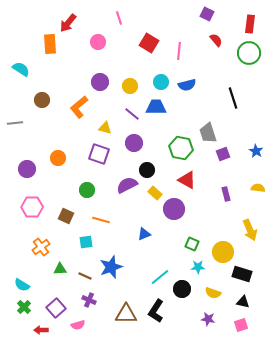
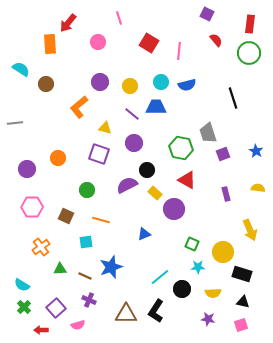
brown circle at (42, 100): moved 4 px right, 16 px up
yellow semicircle at (213, 293): rotated 21 degrees counterclockwise
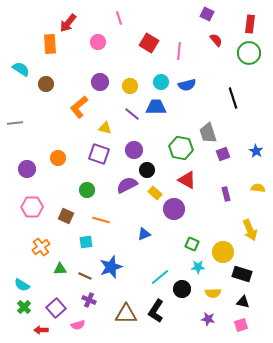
purple circle at (134, 143): moved 7 px down
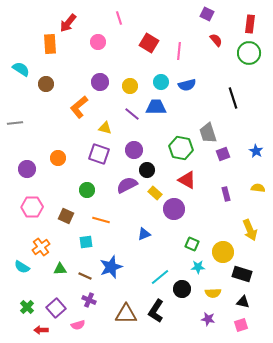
cyan semicircle at (22, 285): moved 18 px up
green cross at (24, 307): moved 3 px right
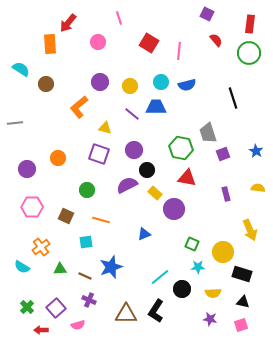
red triangle at (187, 180): moved 2 px up; rotated 18 degrees counterclockwise
purple star at (208, 319): moved 2 px right
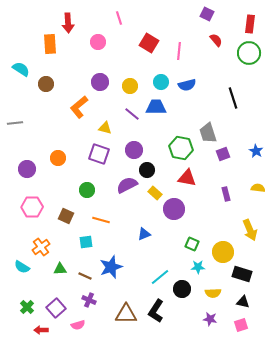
red arrow at (68, 23): rotated 42 degrees counterclockwise
